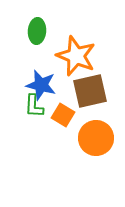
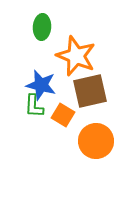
green ellipse: moved 5 px right, 4 px up
orange circle: moved 3 px down
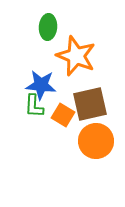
green ellipse: moved 6 px right
blue star: rotated 8 degrees counterclockwise
brown square: moved 13 px down
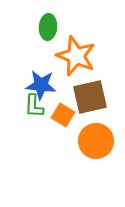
brown square: moved 7 px up
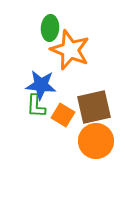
green ellipse: moved 2 px right, 1 px down
orange star: moved 6 px left, 6 px up
brown square: moved 4 px right, 10 px down
green L-shape: moved 2 px right
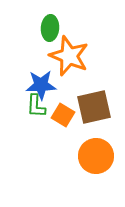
orange star: moved 1 px left, 6 px down
blue star: rotated 8 degrees counterclockwise
orange circle: moved 15 px down
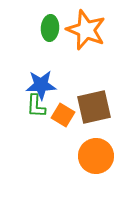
orange star: moved 17 px right, 26 px up
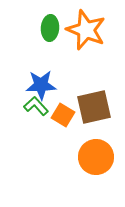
green L-shape: rotated 135 degrees clockwise
orange circle: moved 1 px down
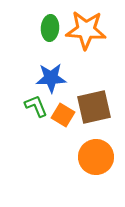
orange star: rotated 18 degrees counterclockwise
blue star: moved 10 px right, 7 px up
green L-shape: rotated 20 degrees clockwise
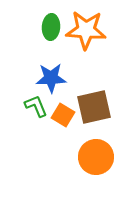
green ellipse: moved 1 px right, 1 px up
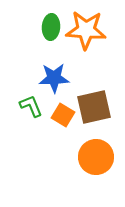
blue star: moved 3 px right
green L-shape: moved 5 px left
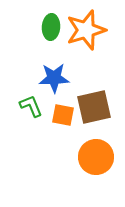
orange star: rotated 21 degrees counterclockwise
orange square: rotated 20 degrees counterclockwise
